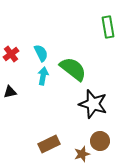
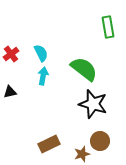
green semicircle: moved 11 px right
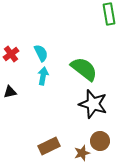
green rectangle: moved 1 px right, 13 px up
brown rectangle: moved 2 px down
brown star: moved 1 px up
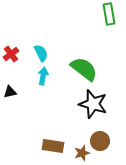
brown rectangle: moved 4 px right; rotated 35 degrees clockwise
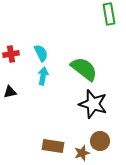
red cross: rotated 28 degrees clockwise
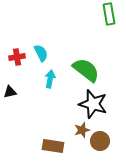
red cross: moved 6 px right, 3 px down
green semicircle: moved 2 px right, 1 px down
cyan arrow: moved 7 px right, 3 px down
brown star: moved 23 px up
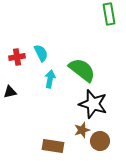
green semicircle: moved 4 px left
